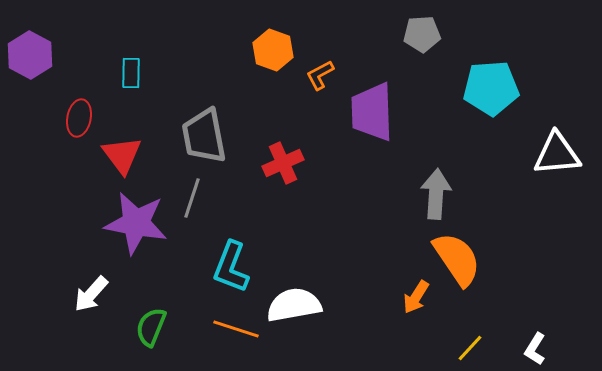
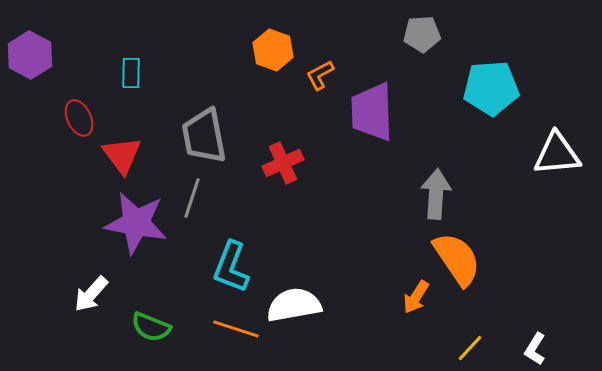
red ellipse: rotated 36 degrees counterclockwise
green semicircle: rotated 90 degrees counterclockwise
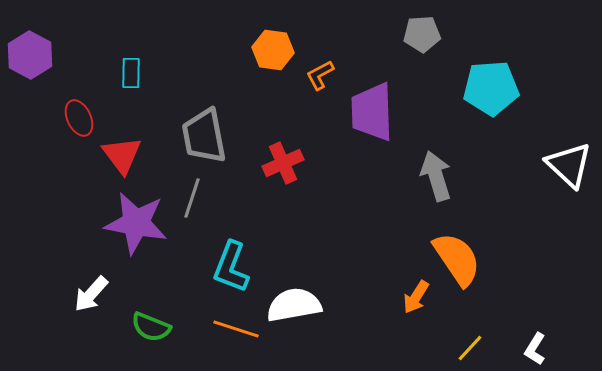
orange hexagon: rotated 12 degrees counterclockwise
white triangle: moved 12 px right, 11 px down; rotated 48 degrees clockwise
gray arrow: moved 18 px up; rotated 21 degrees counterclockwise
